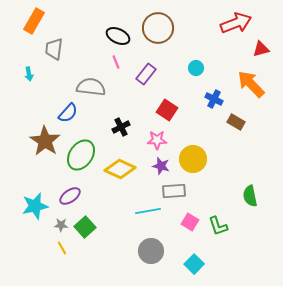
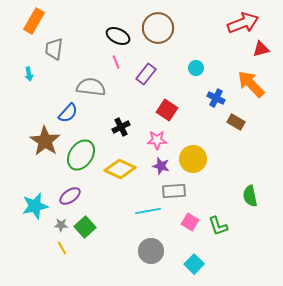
red arrow: moved 7 px right
blue cross: moved 2 px right, 1 px up
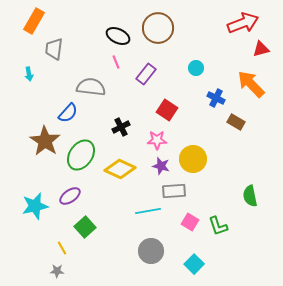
gray star: moved 4 px left, 46 px down
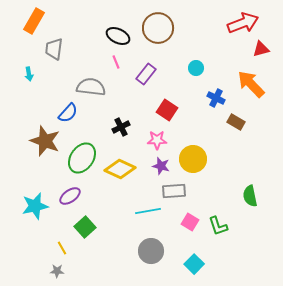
brown star: rotated 12 degrees counterclockwise
green ellipse: moved 1 px right, 3 px down
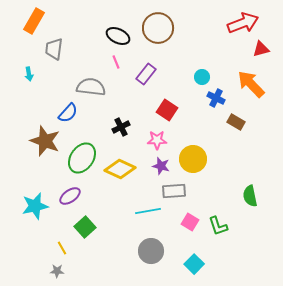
cyan circle: moved 6 px right, 9 px down
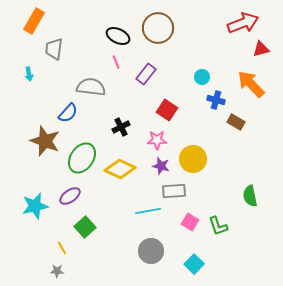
blue cross: moved 2 px down; rotated 12 degrees counterclockwise
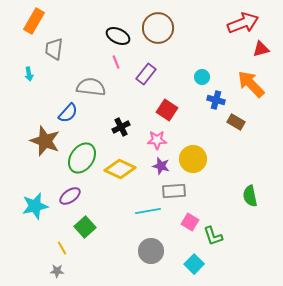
green L-shape: moved 5 px left, 10 px down
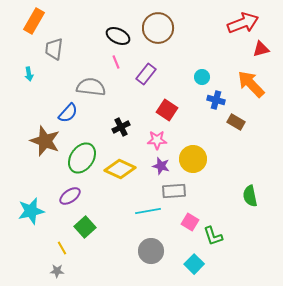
cyan star: moved 4 px left, 5 px down
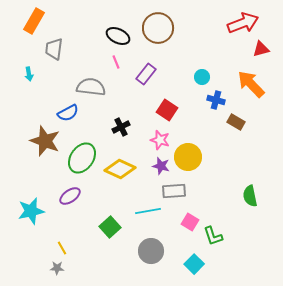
blue semicircle: rotated 20 degrees clockwise
pink star: moved 3 px right; rotated 18 degrees clockwise
yellow circle: moved 5 px left, 2 px up
green square: moved 25 px right
gray star: moved 3 px up
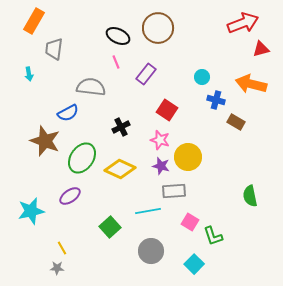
orange arrow: rotated 32 degrees counterclockwise
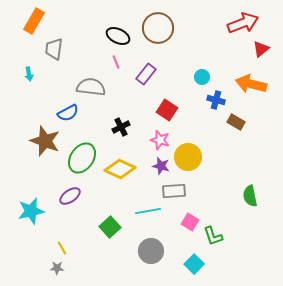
red triangle: rotated 24 degrees counterclockwise
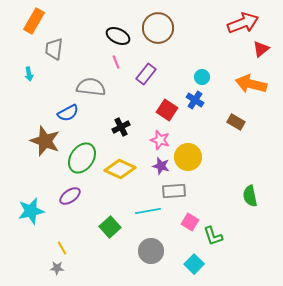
blue cross: moved 21 px left; rotated 18 degrees clockwise
